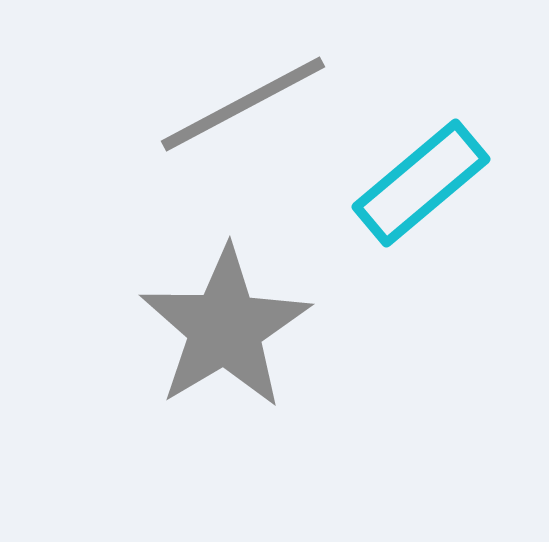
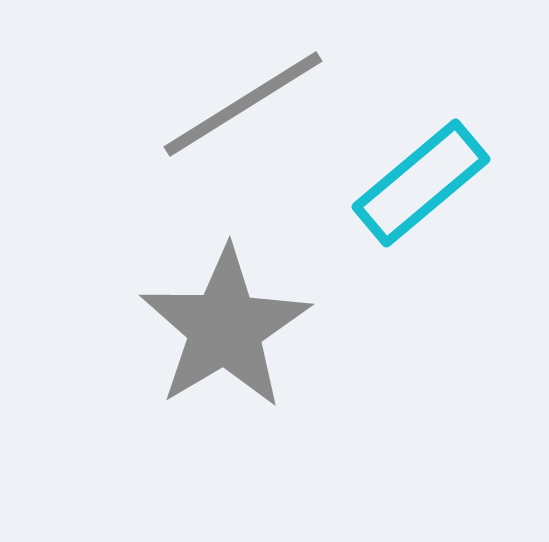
gray line: rotated 4 degrees counterclockwise
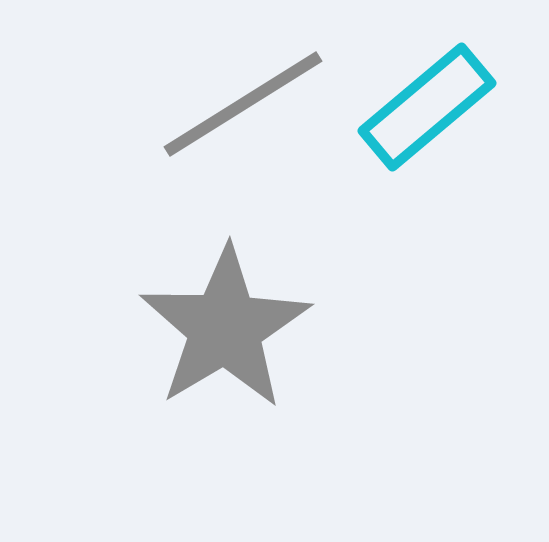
cyan rectangle: moved 6 px right, 76 px up
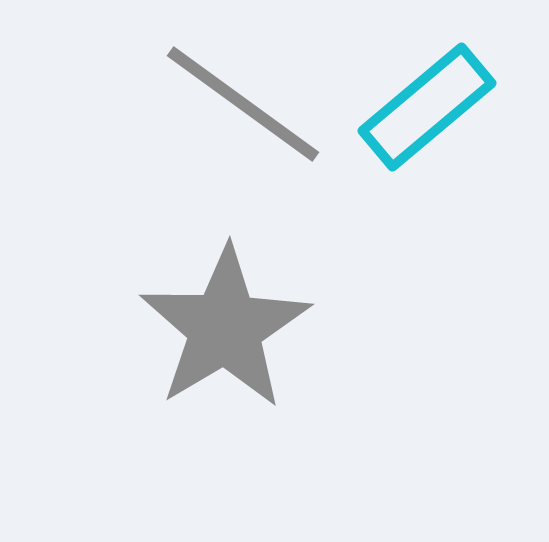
gray line: rotated 68 degrees clockwise
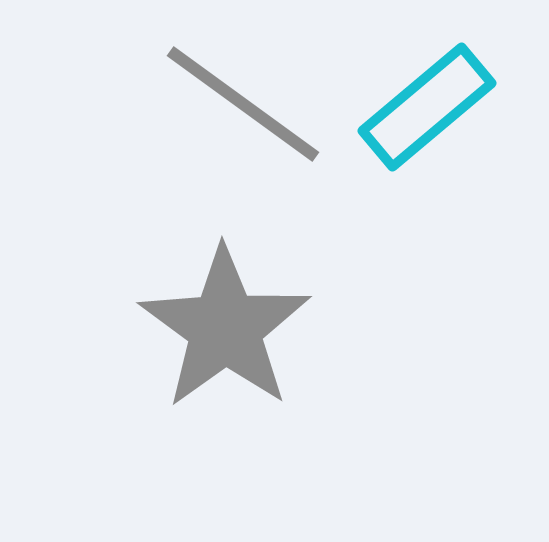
gray star: rotated 5 degrees counterclockwise
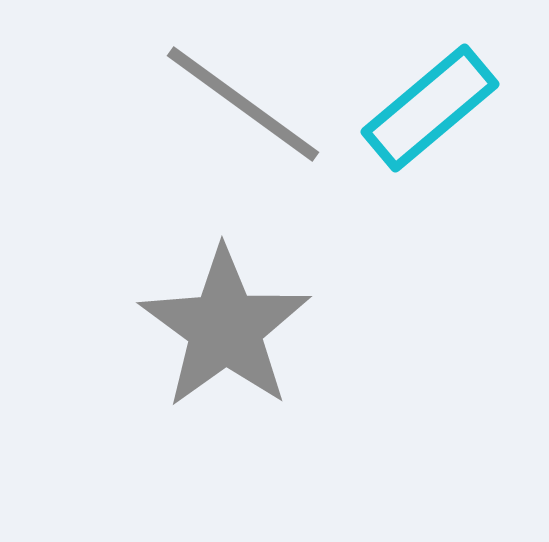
cyan rectangle: moved 3 px right, 1 px down
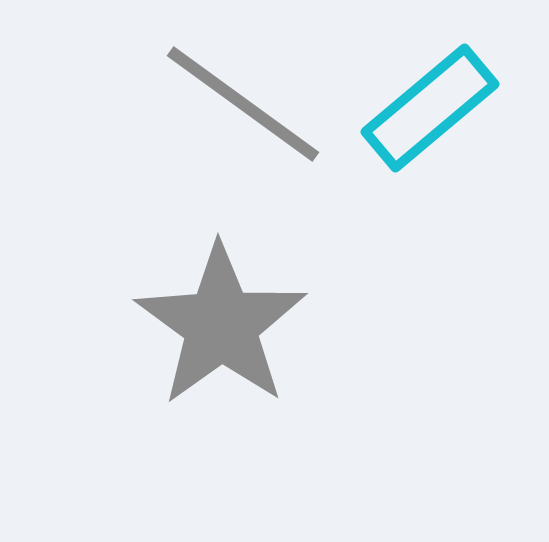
gray star: moved 4 px left, 3 px up
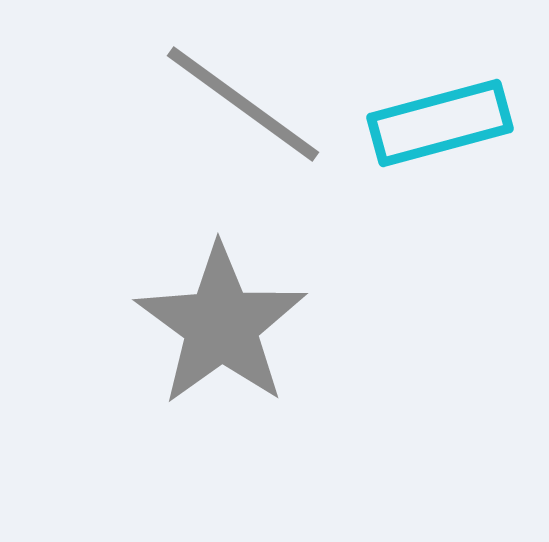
cyan rectangle: moved 10 px right, 15 px down; rotated 25 degrees clockwise
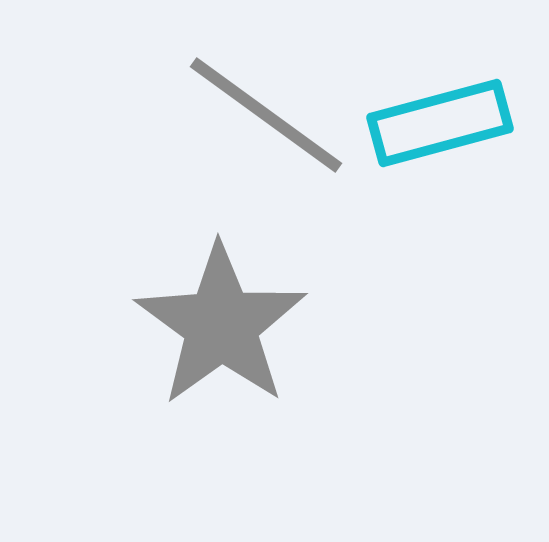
gray line: moved 23 px right, 11 px down
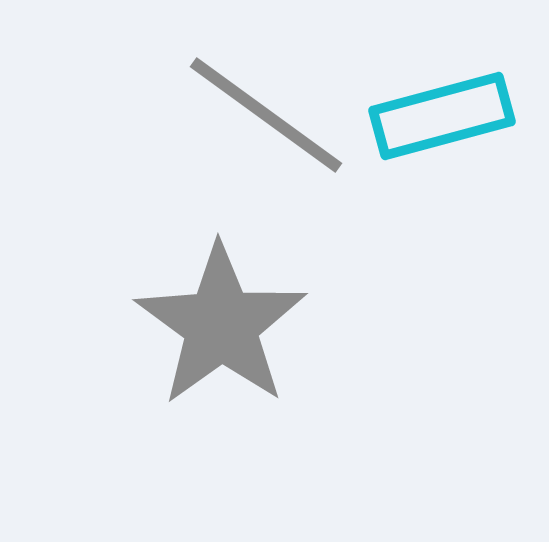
cyan rectangle: moved 2 px right, 7 px up
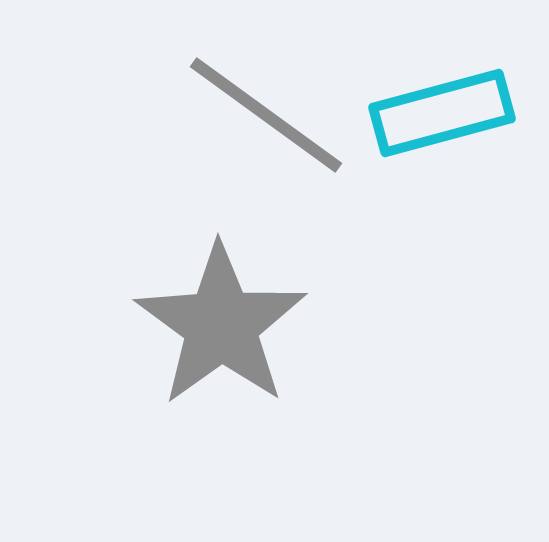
cyan rectangle: moved 3 px up
